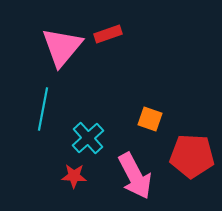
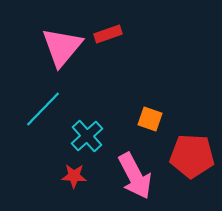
cyan line: rotated 33 degrees clockwise
cyan cross: moved 1 px left, 2 px up
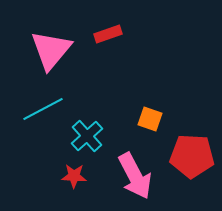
pink triangle: moved 11 px left, 3 px down
cyan line: rotated 18 degrees clockwise
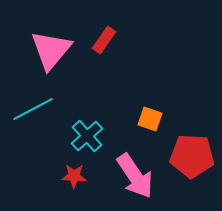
red rectangle: moved 4 px left, 6 px down; rotated 36 degrees counterclockwise
cyan line: moved 10 px left
pink arrow: rotated 6 degrees counterclockwise
